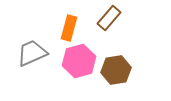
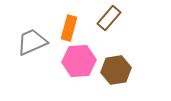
gray trapezoid: moved 11 px up
pink hexagon: rotated 12 degrees clockwise
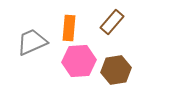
brown rectangle: moved 3 px right, 4 px down
orange rectangle: rotated 10 degrees counterclockwise
